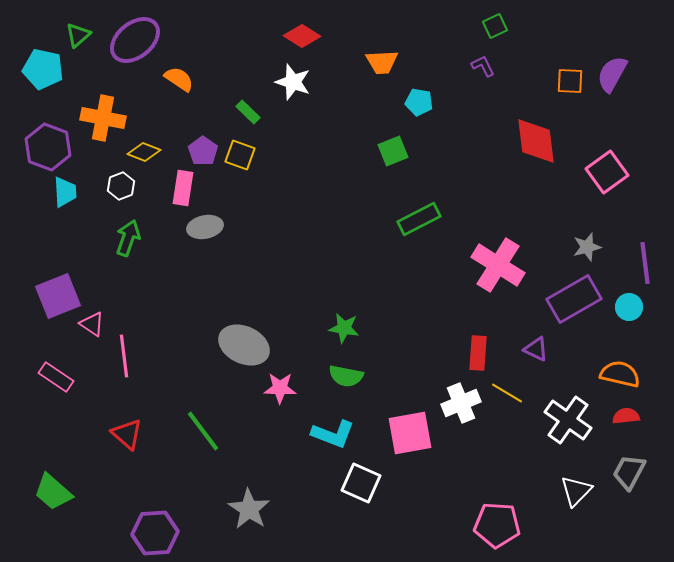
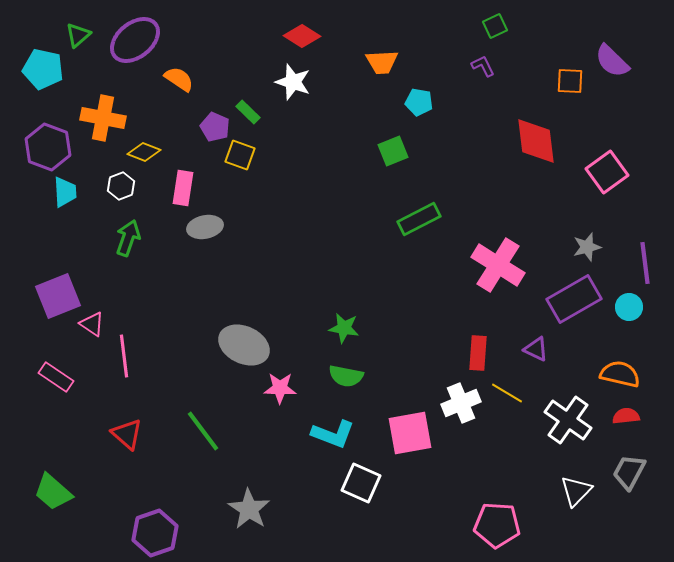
purple semicircle at (612, 74): moved 13 px up; rotated 75 degrees counterclockwise
purple pentagon at (203, 151): moved 12 px right, 24 px up; rotated 12 degrees counterclockwise
purple hexagon at (155, 533): rotated 15 degrees counterclockwise
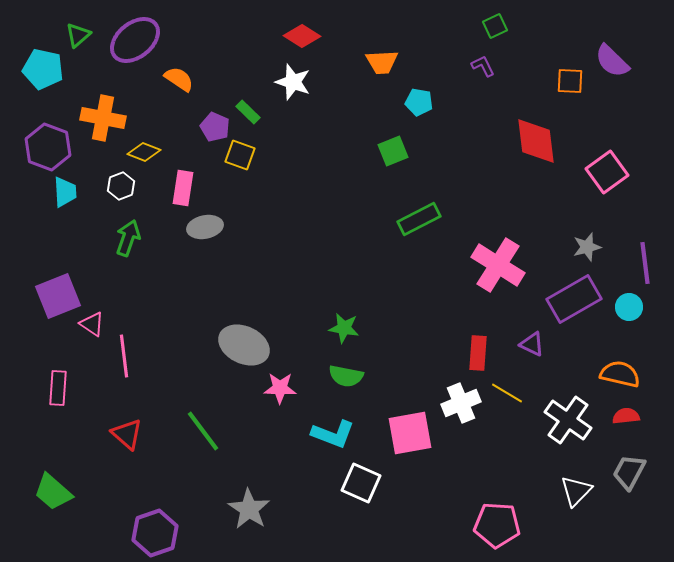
purple triangle at (536, 349): moved 4 px left, 5 px up
pink rectangle at (56, 377): moved 2 px right, 11 px down; rotated 60 degrees clockwise
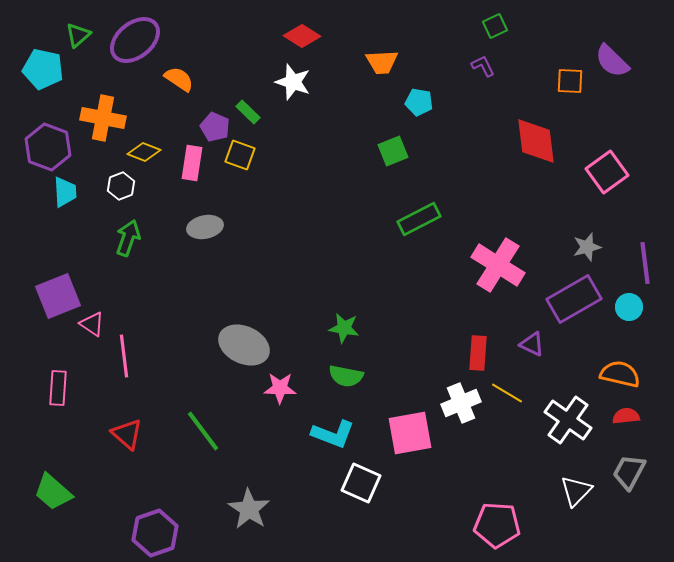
pink rectangle at (183, 188): moved 9 px right, 25 px up
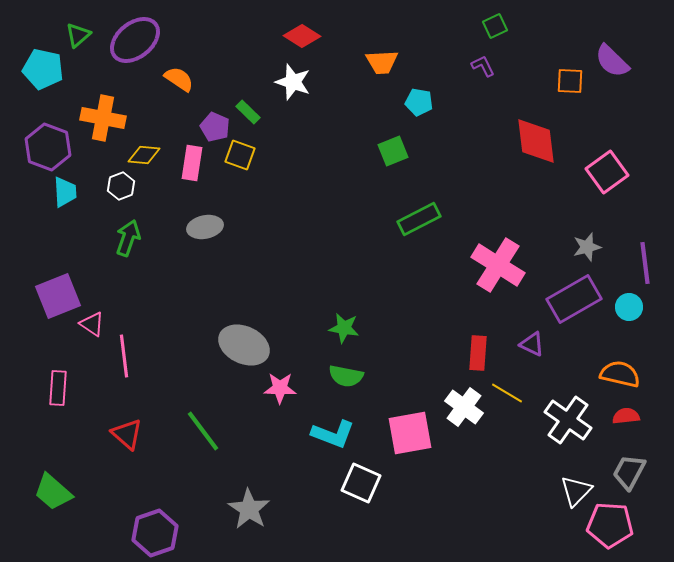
yellow diamond at (144, 152): moved 3 px down; rotated 16 degrees counterclockwise
white cross at (461, 403): moved 3 px right, 4 px down; rotated 30 degrees counterclockwise
pink pentagon at (497, 525): moved 113 px right
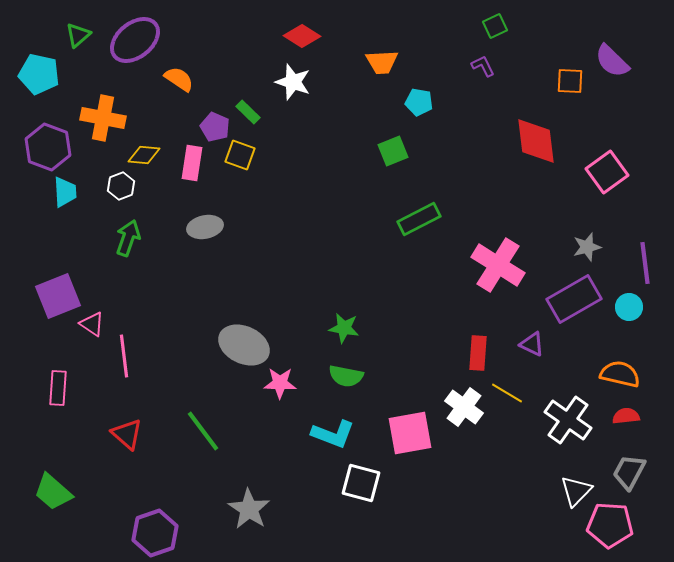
cyan pentagon at (43, 69): moved 4 px left, 5 px down
pink star at (280, 388): moved 5 px up
white square at (361, 483): rotated 9 degrees counterclockwise
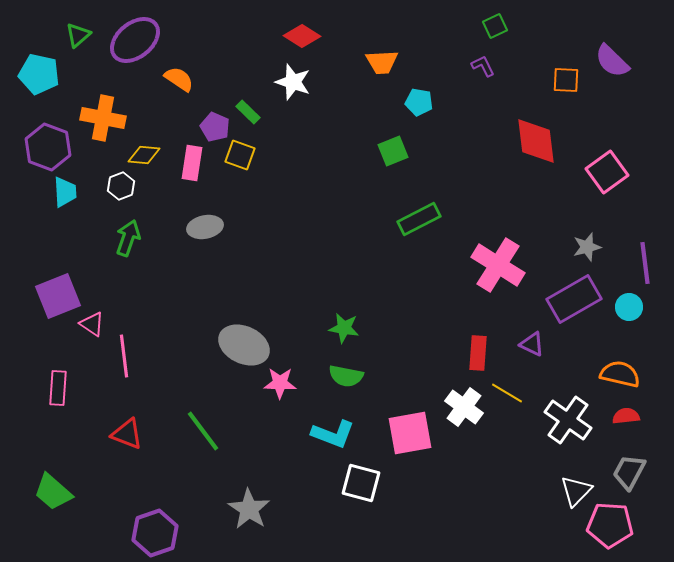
orange square at (570, 81): moved 4 px left, 1 px up
red triangle at (127, 434): rotated 20 degrees counterclockwise
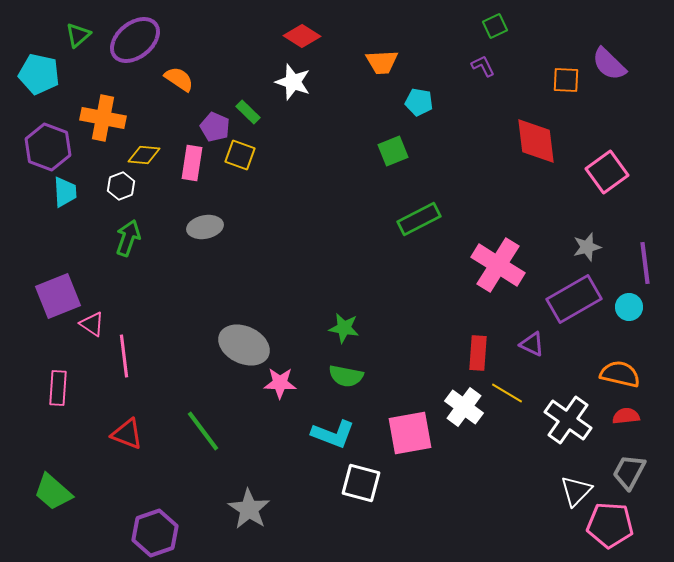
purple semicircle at (612, 61): moved 3 px left, 3 px down
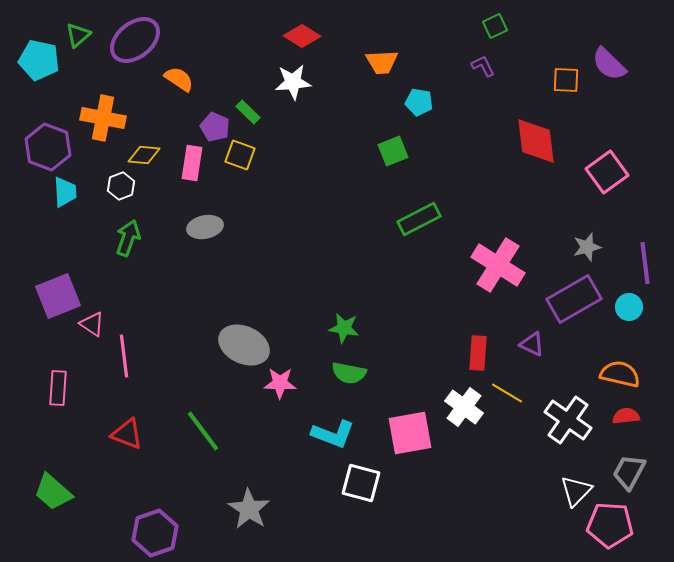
cyan pentagon at (39, 74): moved 14 px up
white star at (293, 82): rotated 24 degrees counterclockwise
green semicircle at (346, 376): moved 3 px right, 3 px up
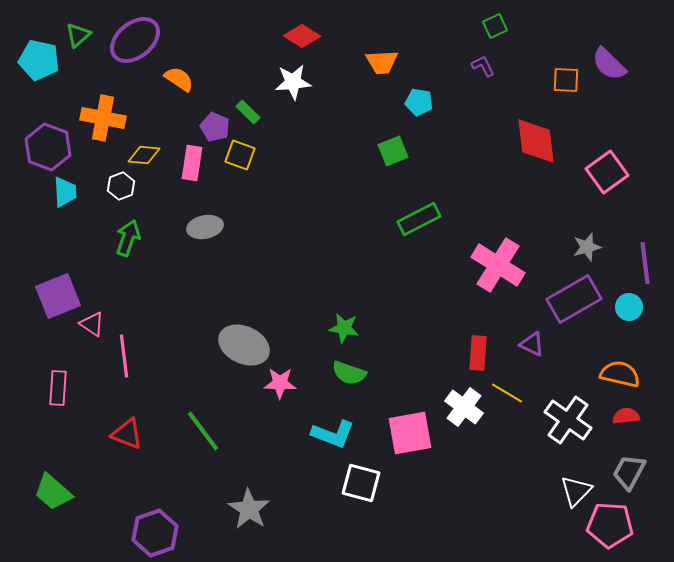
green semicircle at (349, 373): rotated 8 degrees clockwise
